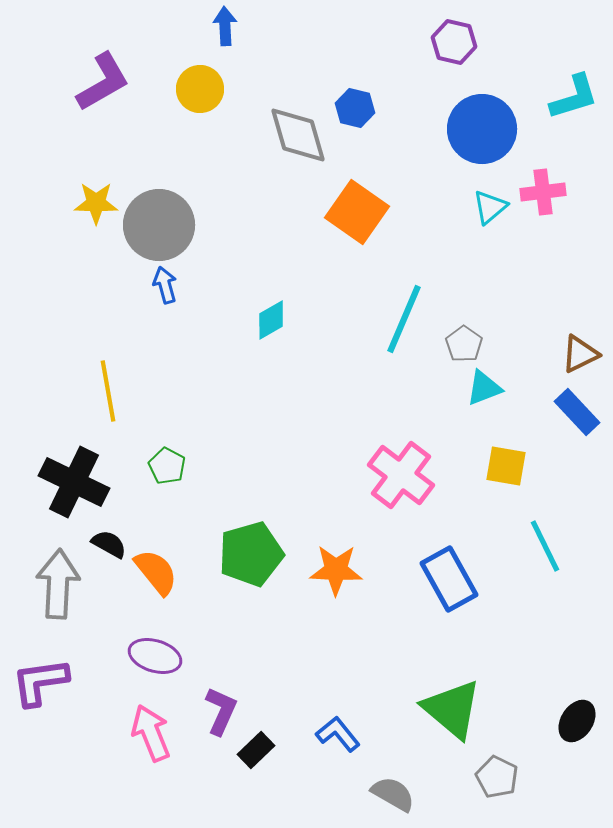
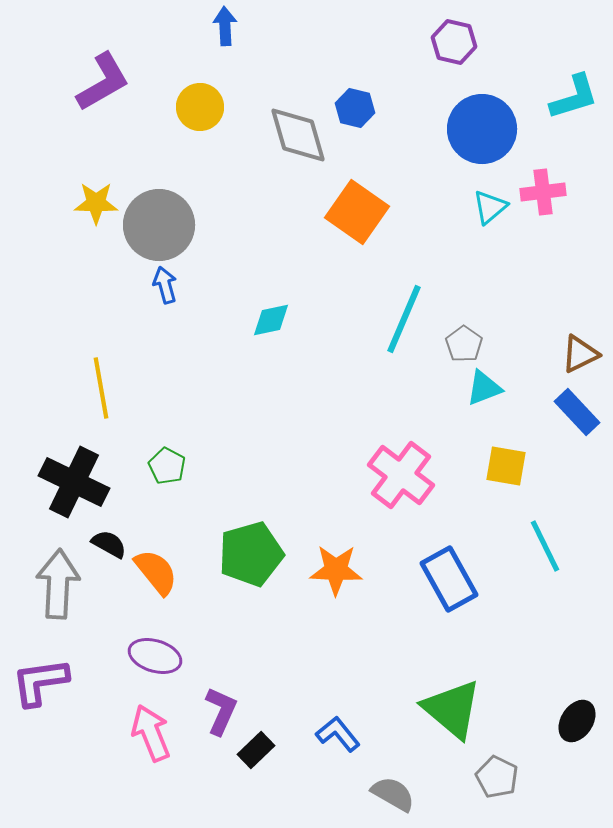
yellow circle at (200, 89): moved 18 px down
cyan diamond at (271, 320): rotated 18 degrees clockwise
yellow line at (108, 391): moved 7 px left, 3 px up
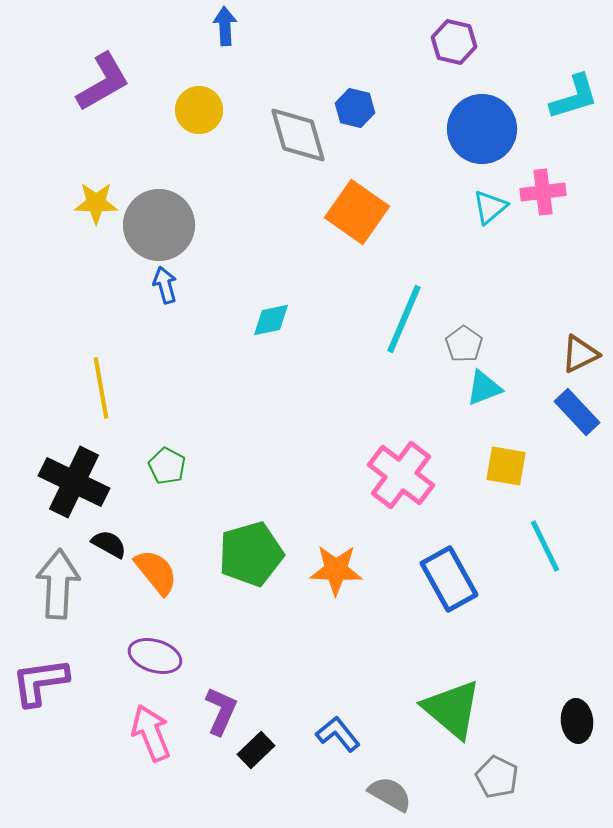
yellow circle at (200, 107): moved 1 px left, 3 px down
black ellipse at (577, 721): rotated 39 degrees counterclockwise
gray semicircle at (393, 794): moved 3 px left
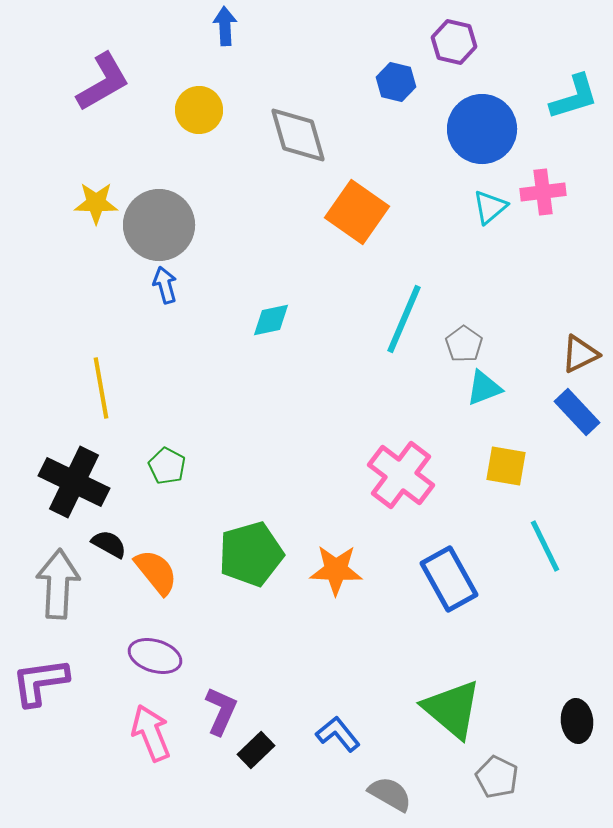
blue hexagon at (355, 108): moved 41 px right, 26 px up
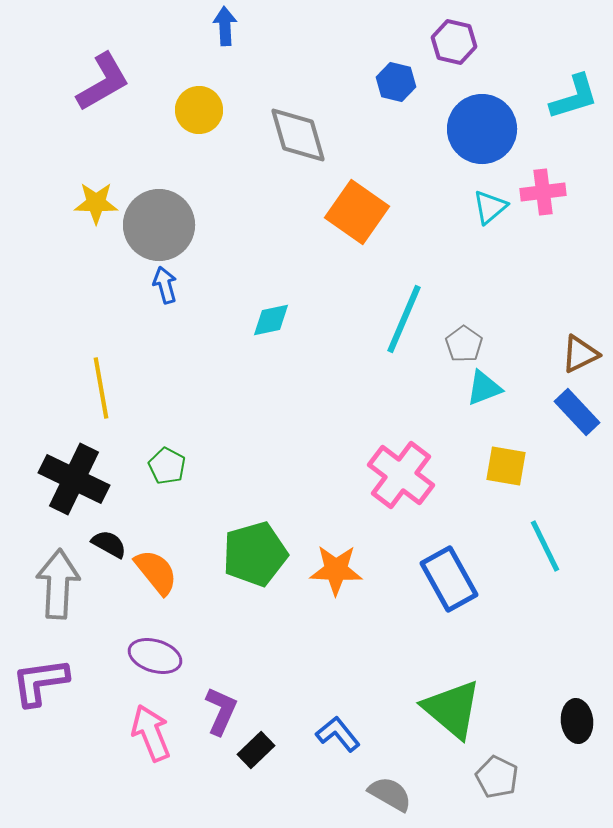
black cross at (74, 482): moved 3 px up
green pentagon at (251, 554): moved 4 px right
